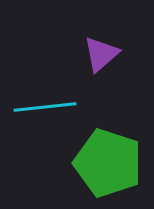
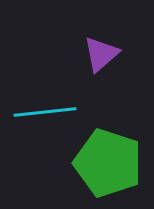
cyan line: moved 5 px down
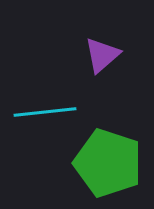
purple triangle: moved 1 px right, 1 px down
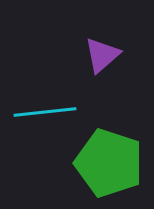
green pentagon: moved 1 px right
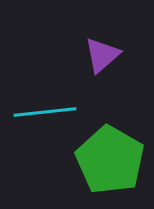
green pentagon: moved 1 px right, 3 px up; rotated 12 degrees clockwise
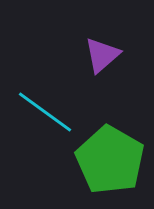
cyan line: rotated 42 degrees clockwise
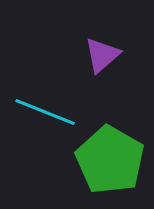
cyan line: rotated 14 degrees counterclockwise
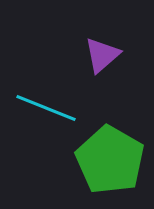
cyan line: moved 1 px right, 4 px up
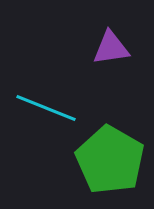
purple triangle: moved 9 px right, 7 px up; rotated 33 degrees clockwise
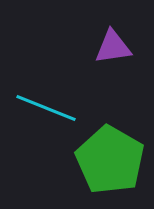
purple triangle: moved 2 px right, 1 px up
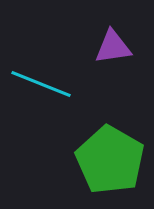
cyan line: moved 5 px left, 24 px up
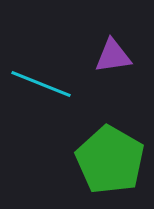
purple triangle: moved 9 px down
